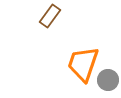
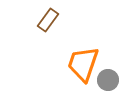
brown rectangle: moved 2 px left, 4 px down
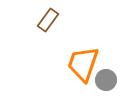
gray circle: moved 2 px left
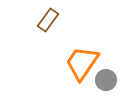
orange trapezoid: moved 1 px left, 1 px up; rotated 15 degrees clockwise
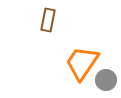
brown rectangle: rotated 25 degrees counterclockwise
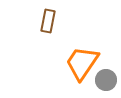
brown rectangle: moved 1 px down
